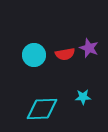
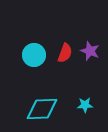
purple star: moved 1 px right, 3 px down
red semicircle: moved 1 px up; rotated 60 degrees counterclockwise
cyan star: moved 2 px right, 8 px down
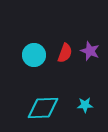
cyan diamond: moved 1 px right, 1 px up
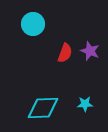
cyan circle: moved 1 px left, 31 px up
cyan star: moved 1 px up
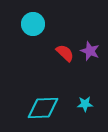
red semicircle: rotated 66 degrees counterclockwise
